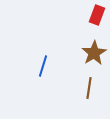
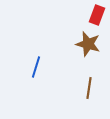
brown star: moved 6 px left, 9 px up; rotated 25 degrees counterclockwise
blue line: moved 7 px left, 1 px down
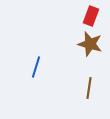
red rectangle: moved 6 px left, 1 px down
brown star: moved 2 px right
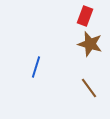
red rectangle: moved 6 px left
brown line: rotated 45 degrees counterclockwise
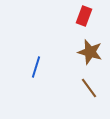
red rectangle: moved 1 px left
brown star: moved 8 px down
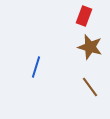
brown star: moved 5 px up
brown line: moved 1 px right, 1 px up
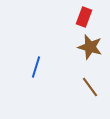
red rectangle: moved 1 px down
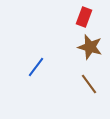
blue line: rotated 20 degrees clockwise
brown line: moved 1 px left, 3 px up
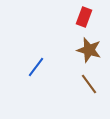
brown star: moved 1 px left, 3 px down
